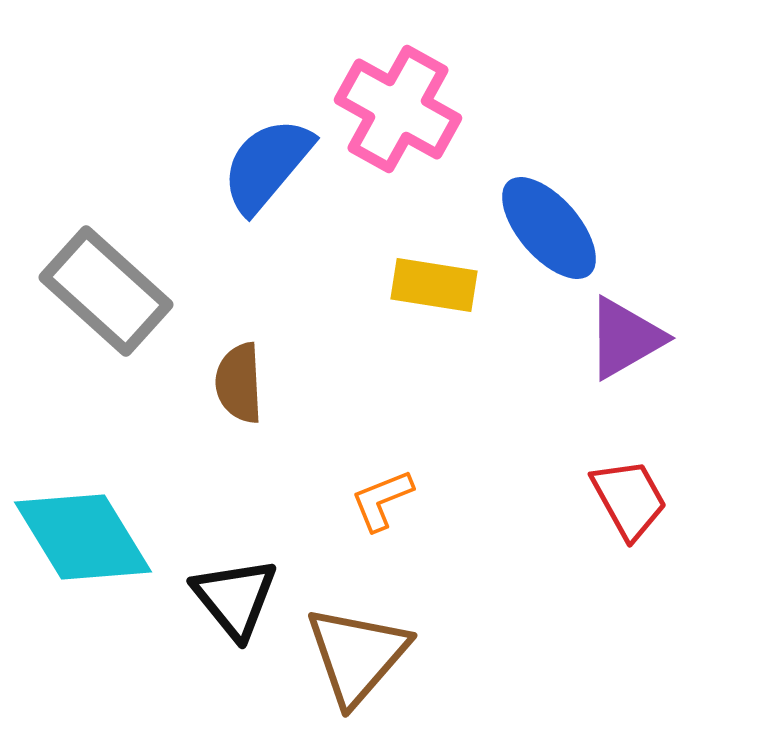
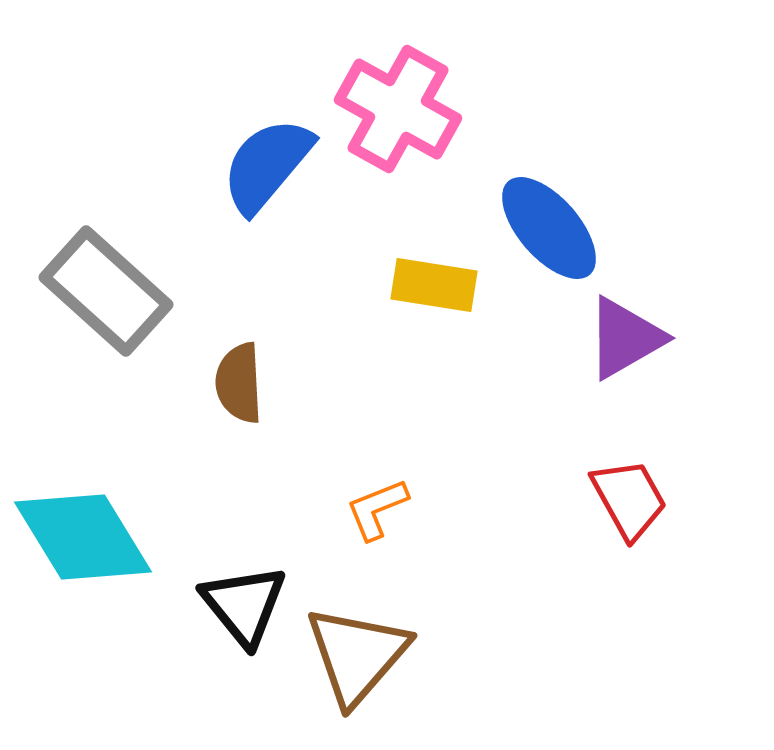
orange L-shape: moved 5 px left, 9 px down
black triangle: moved 9 px right, 7 px down
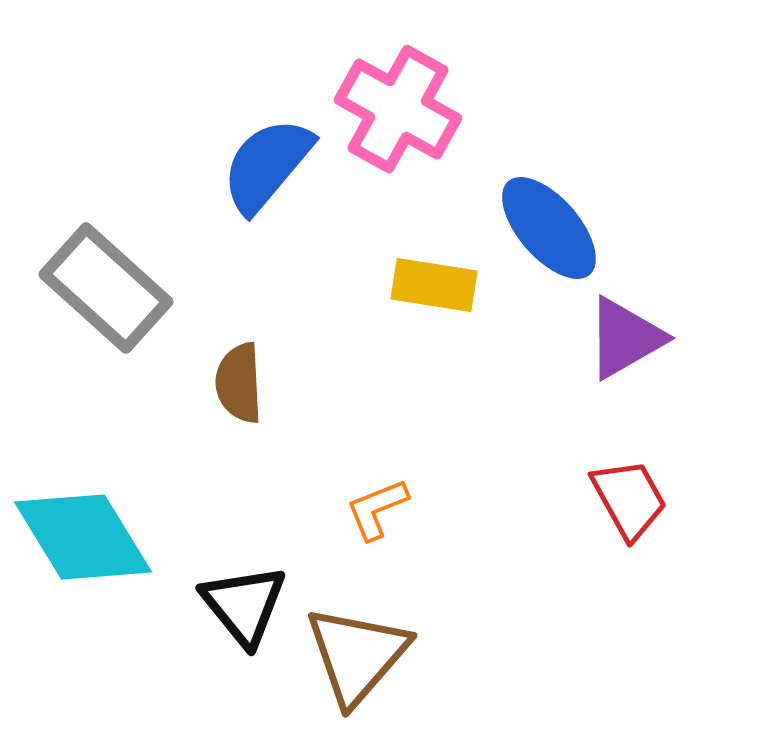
gray rectangle: moved 3 px up
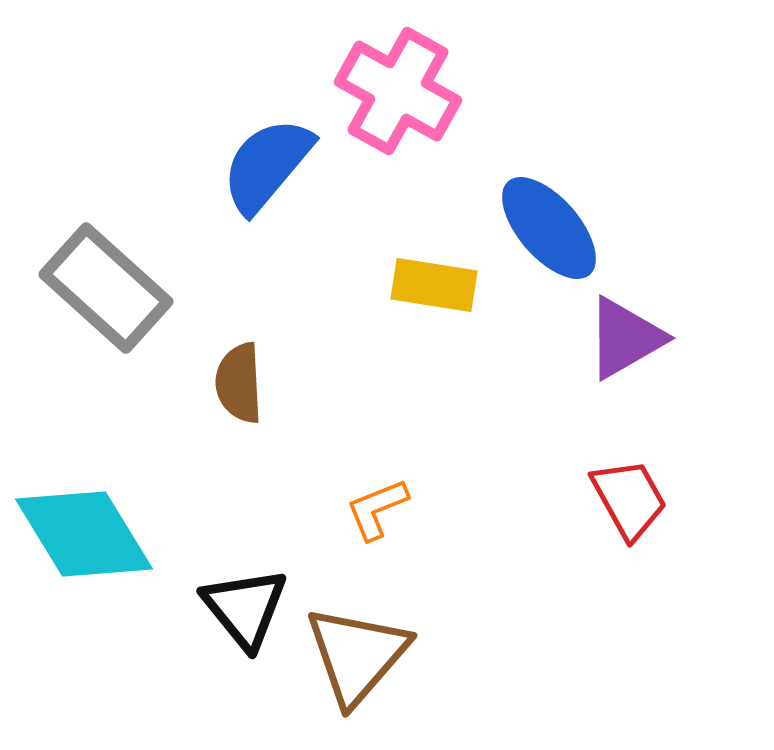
pink cross: moved 18 px up
cyan diamond: moved 1 px right, 3 px up
black triangle: moved 1 px right, 3 px down
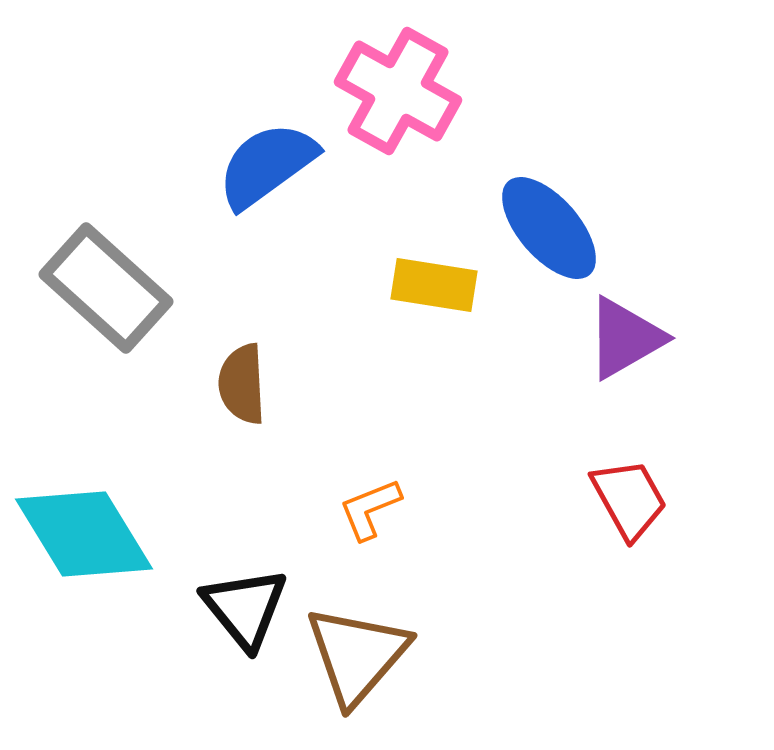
blue semicircle: rotated 14 degrees clockwise
brown semicircle: moved 3 px right, 1 px down
orange L-shape: moved 7 px left
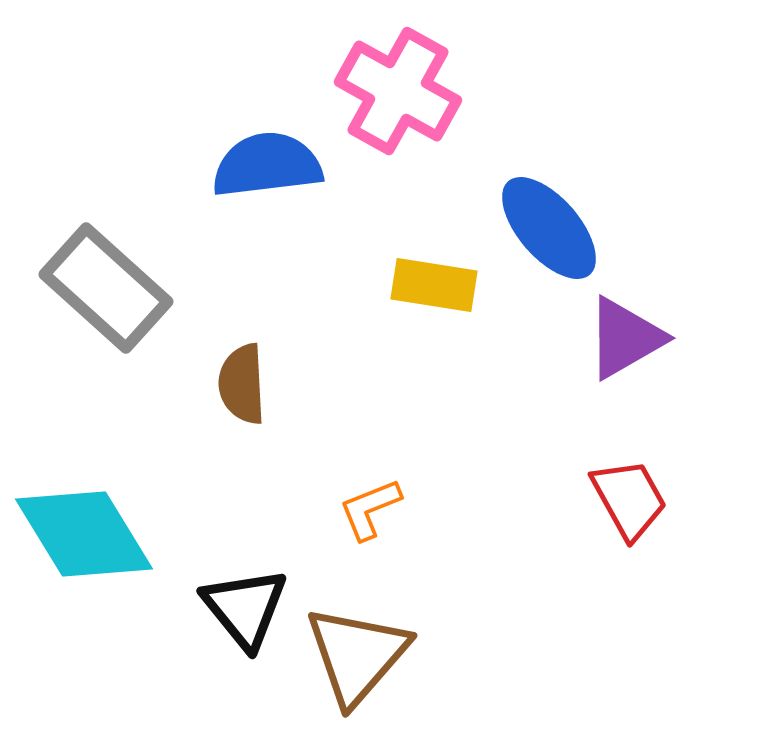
blue semicircle: rotated 29 degrees clockwise
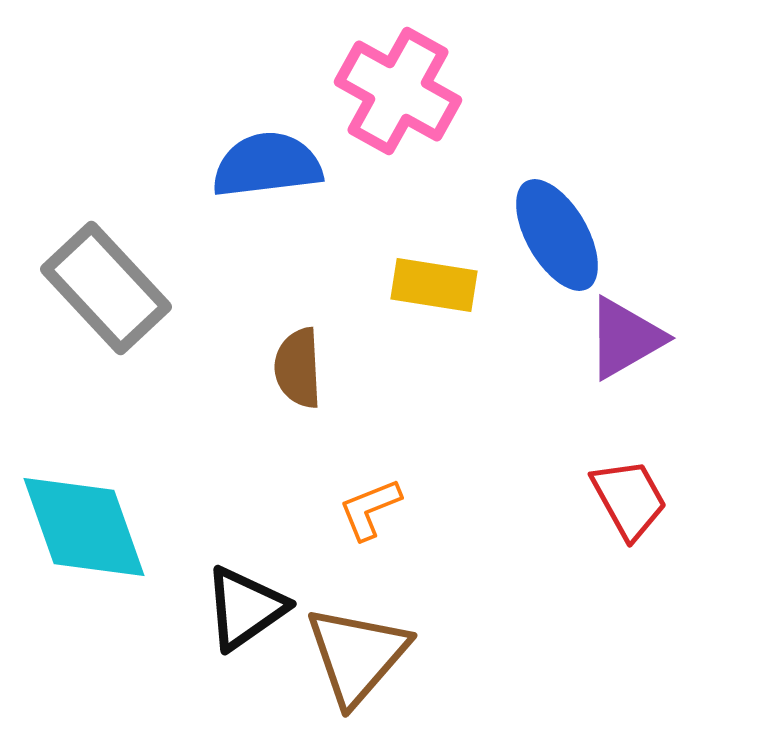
blue ellipse: moved 8 px right, 7 px down; rotated 11 degrees clockwise
gray rectangle: rotated 5 degrees clockwise
brown semicircle: moved 56 px right, 16 px up
cyan diamond: moved 7 px up; rotated 12 degrees clockwise
black triangle: rotated 34 degrees clockwise
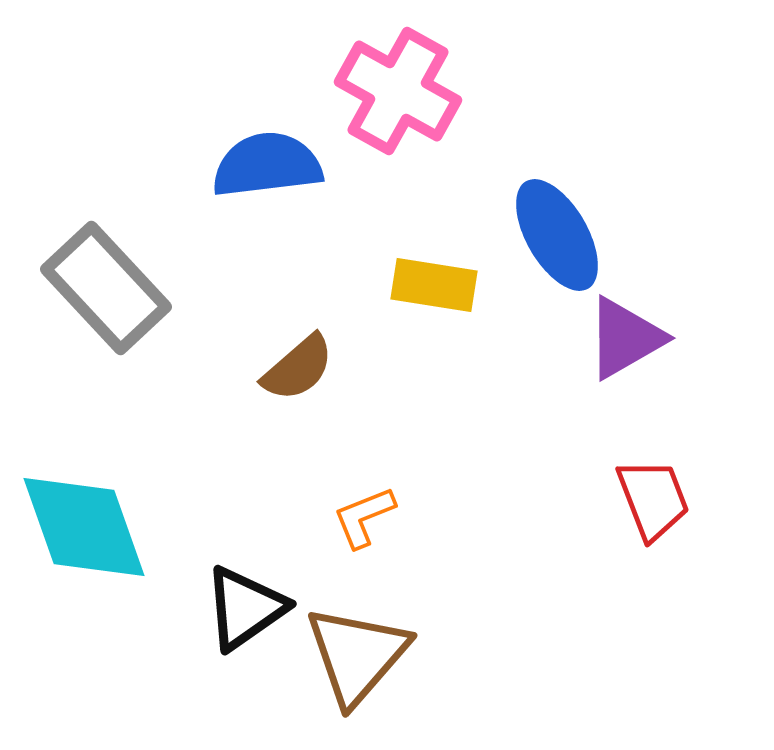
brown semicircle: rotated 128 degrees counterclockwise
red trapezoid: moved 24 px right; rotated 8 degrees clockwise
orange L-shape: moved 6 px left, 8 px down
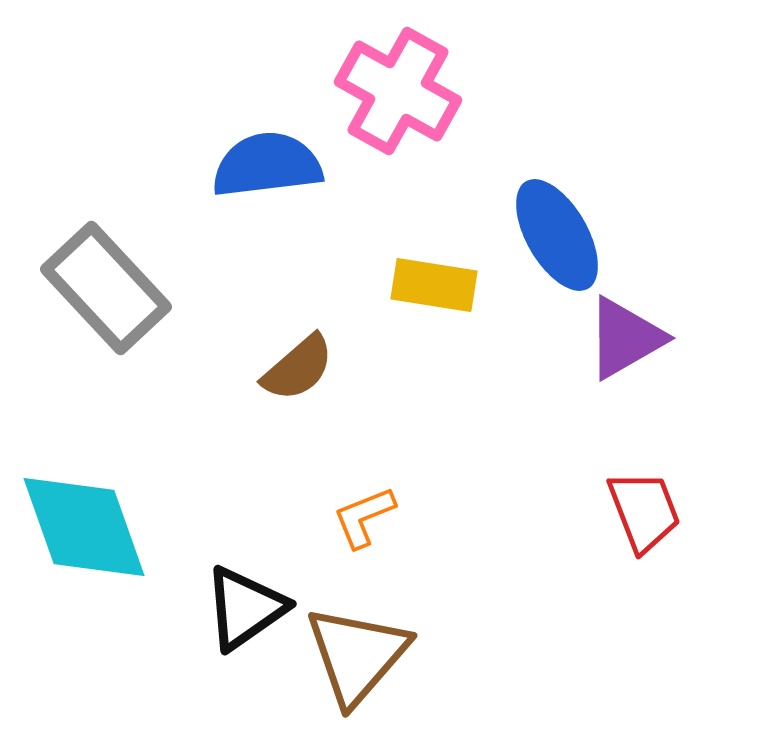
red trapezoid: moved 9 px left, 12 px down
